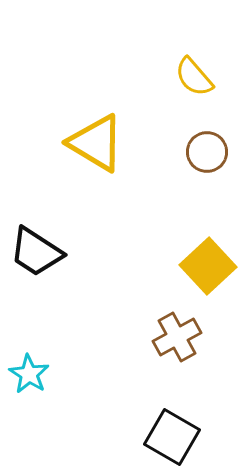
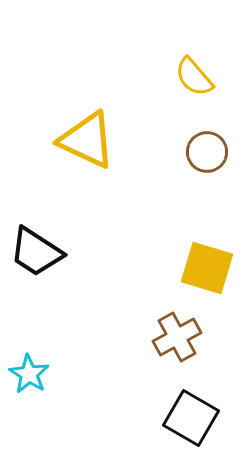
yellow triangle: moved 9 px left, 3 px up; rotated 6 degrees counterclockwise
yellow square: moved 1 px left, 2 px down; rotated 30 degrees counterclockwise
black square: moved 19 px right, 19 px up
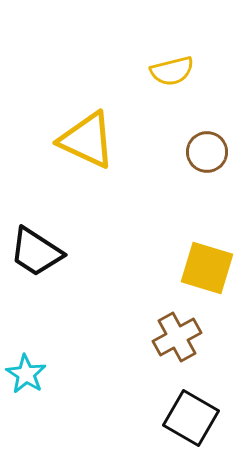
yellow semicircle: moved 22 px left, 6 px up; rotated 63 degrees counterclockwise
cyan star: moved 3 px left
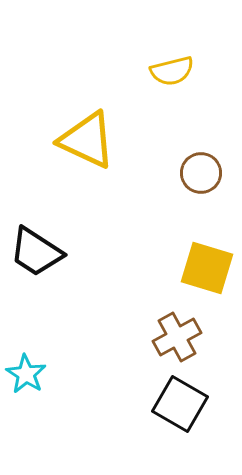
brown circle: moved 6 px left, 21 px down
black square: moved 11 px left, 14 px up
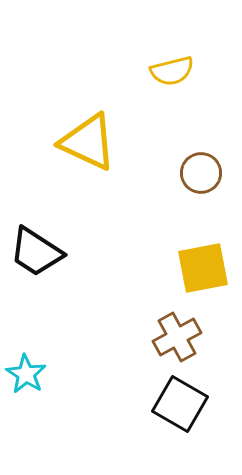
yellow triangle: moved 1 px right, 2 px down
yellow square: moved 4 px left; rotated 28 degrees counterclockwise
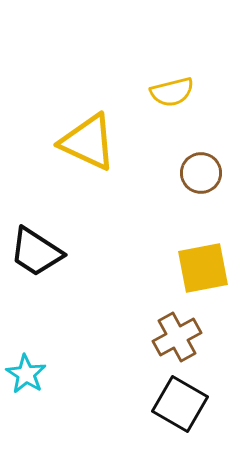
yellow semicircle: moved 21 px down
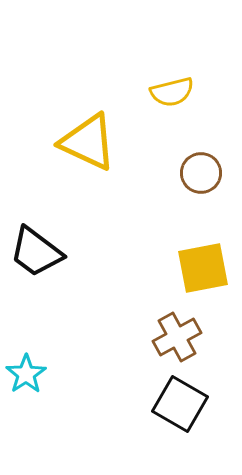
black trapezoid: rotated 4 degrees clockwise
cyan star: rotated 6 degrees clockwise
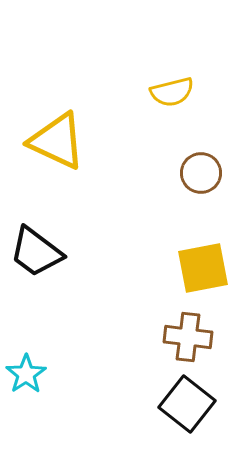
yellow triangle: moved 31 px left, 1 px up
brown cross: moved 11 px right; rotated 36 degrees clockwise
black square: moved 7 px right; rotated 8 degrees clockwise
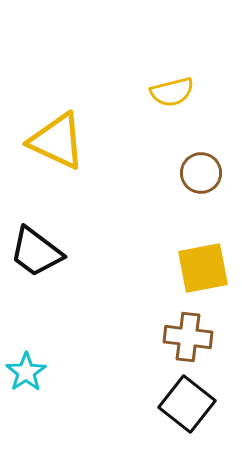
cyan star: moved 2 px up
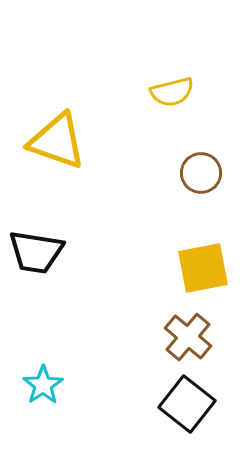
yellow triangle: rotated 6 degrees counterclockwise
black trapezoid: rotated 28 degrees counterclockwise
brown cross: rotated 33 degrees clockwise
cyan star: moved 17 px right, 13 px down
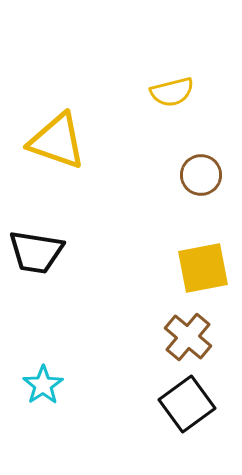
brown circle: moved 2 px down
black square: rotated 16 degrees clockwise
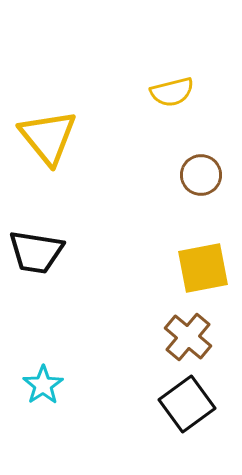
yellow triangle: moved 9 px left, 4 px up; rotated 32 degrees clockwise
